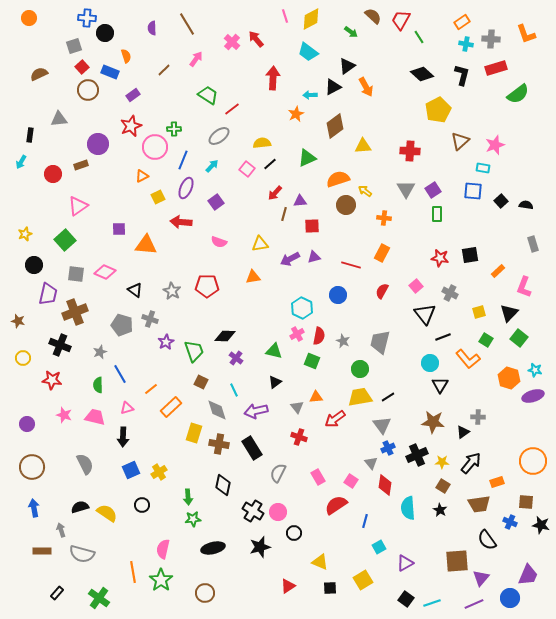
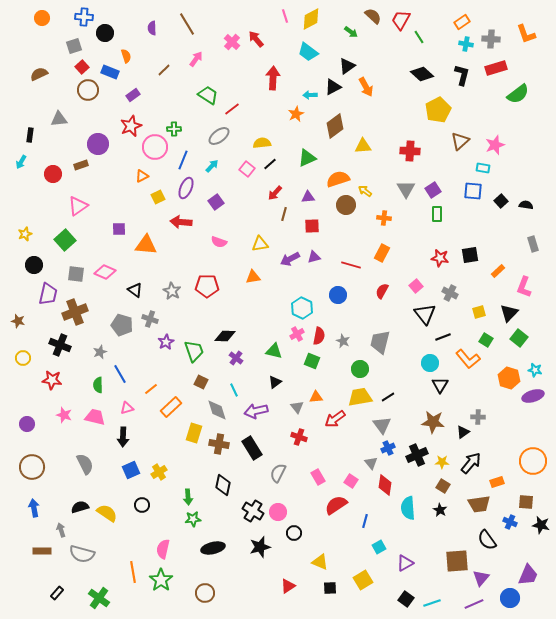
orange circle at (29, 18): moved 13 px right
blue cross at (87, 18): moved 3 px left, 1 px up
purple triangle at (300, 201): moved 8 px right, 4 px up
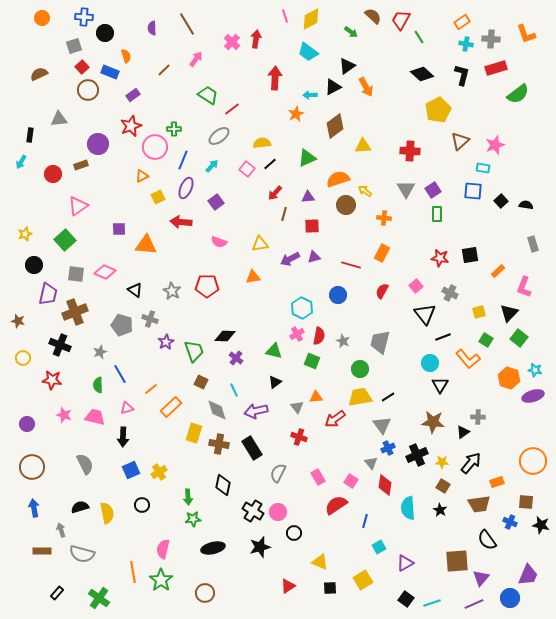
red arrow at (256, 39): rotated 48 degrees clockwise
red arrow at (273, 78): moved 2 px right
yellow semicircle at (107, 513): rotated 45 degrees clockwise
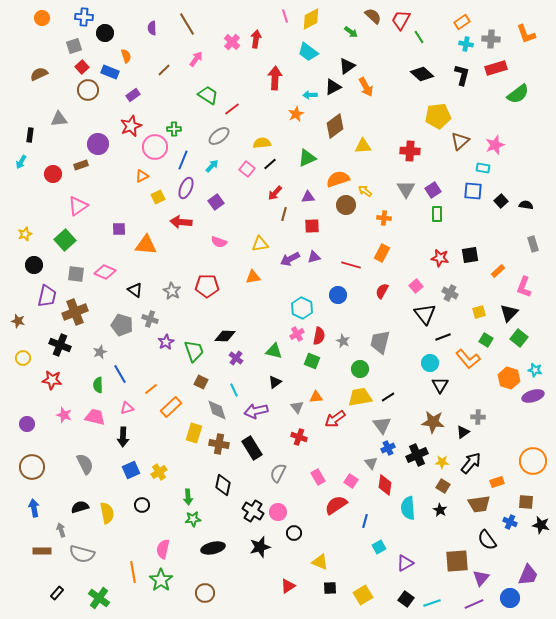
yellow pentagon at (438, 110): moved 6 px down; rotated 20 degrees clockwise
purple trapezoid at (48, 294): moved 1 px left, 2 px down
yellow square at (363, 580): moved 15 px down
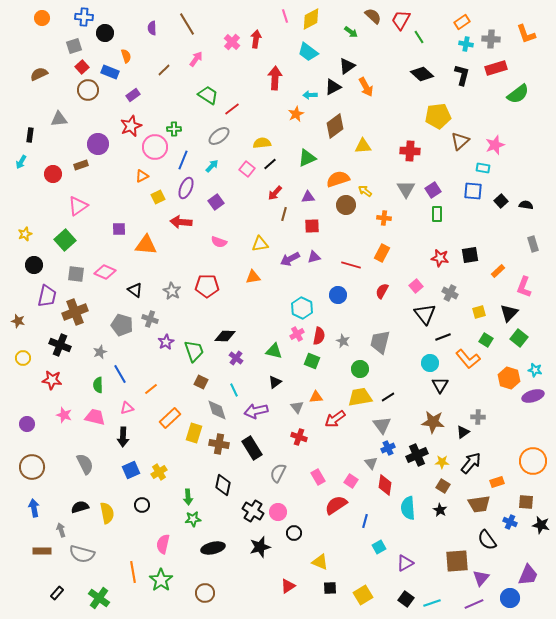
orange rectangle at (171, 407): moved 1 px left, 11 px down
pink semicircle at (163, 549): moved 5 px up
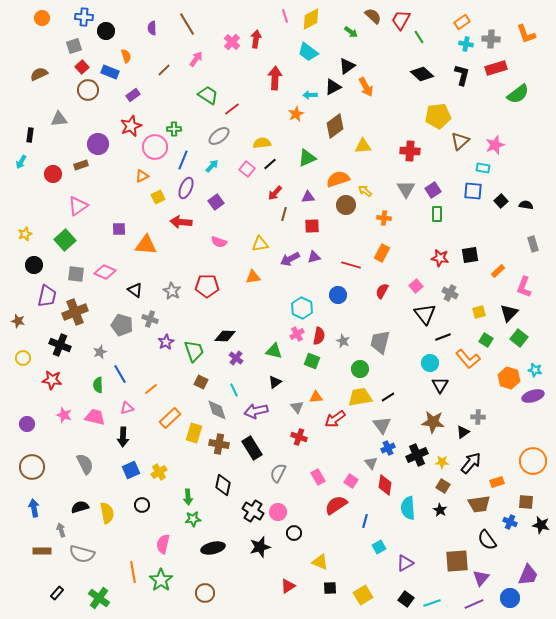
black circle at (105, 33): moved 1 px right, 2 px up
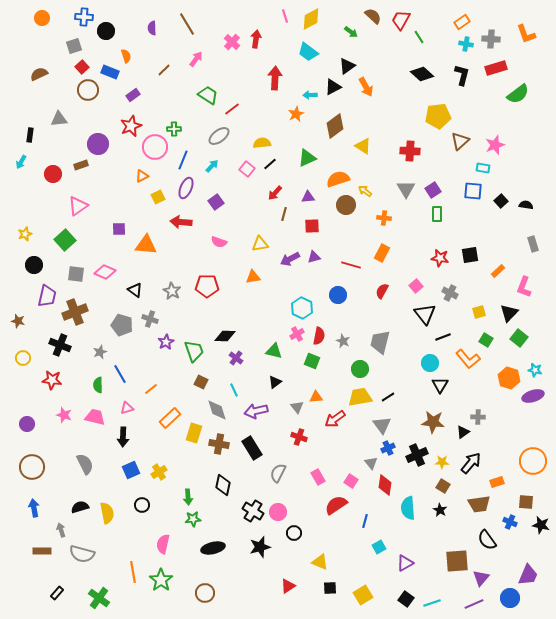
yellow triangle at (363, 146): rotated 36 degrees clockwise
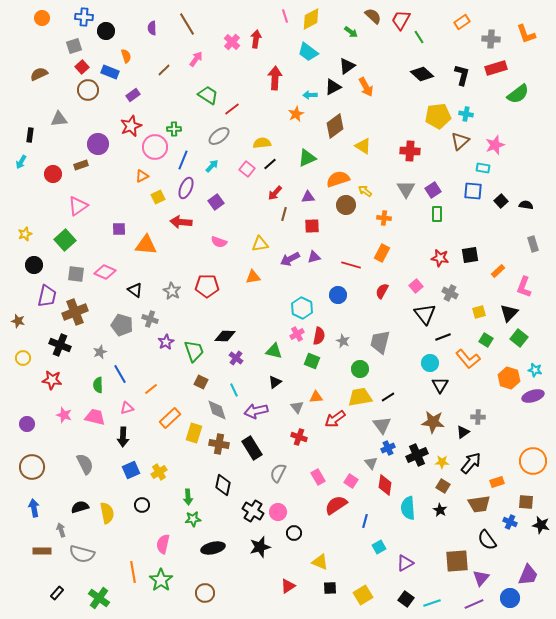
cyan cross at (466, 44): moved 70 px down
